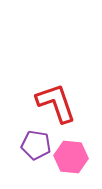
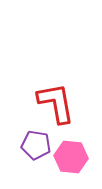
red L-shape: rotated 9 degrees clockwise
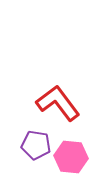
red L-shape: moved 2 px right; rotated 27 degrees counterclockwise
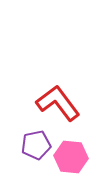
purple pentagon: rotated 20 degrees counterclockwise
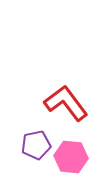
red L-shape: moved 8 px right
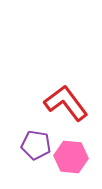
purple pentagon: rotated 20 degrees clockwise
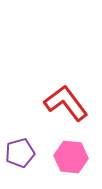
purple pentagon: moved 16 px left, 8 px down; rotated 24 degrees counterclockwise
